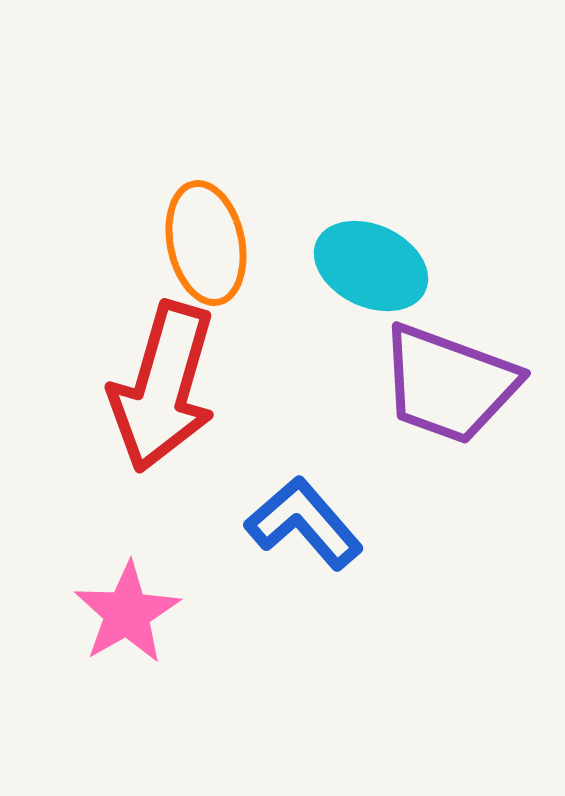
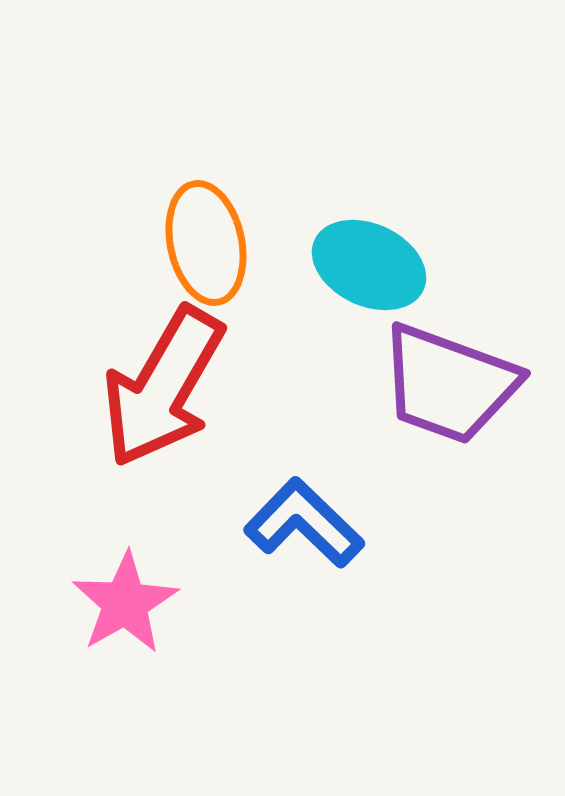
cyan ellipse: moved 2 px left, 1 px up
red arrow: rotated 14 degrees clockwise
blue L-shape: rotated 5 degrees counterclockwise
pink star: moved 2 px left, 10 px up
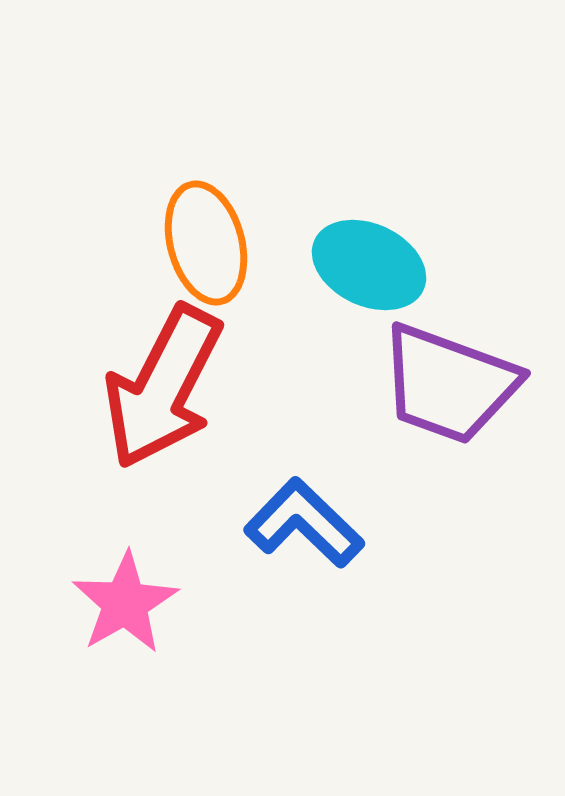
orange ellipse: rotated 3 degrees counterclockwise
red arrow: rotated 3 degrees counterclockwise
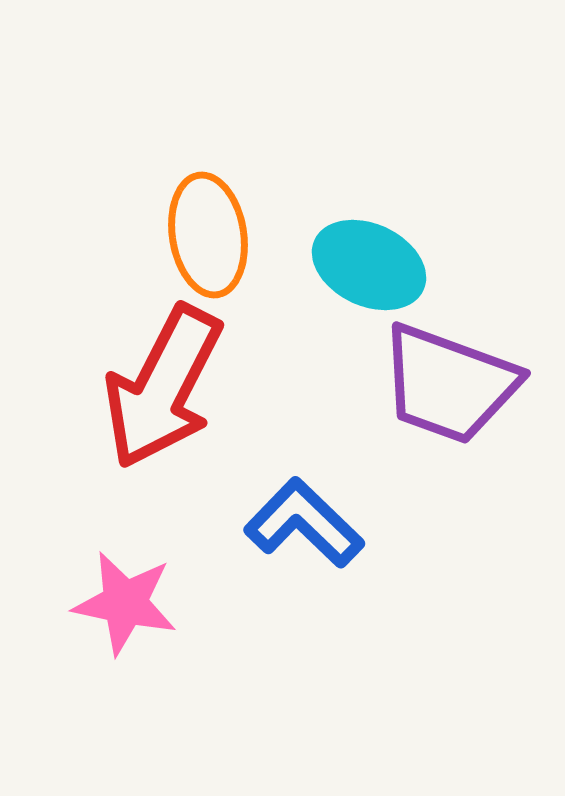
orange ellipse: moved 2 px right, 8 px up; rotated 6 degrees clockwise
pink star: rotated 30 degrees counterclockwise
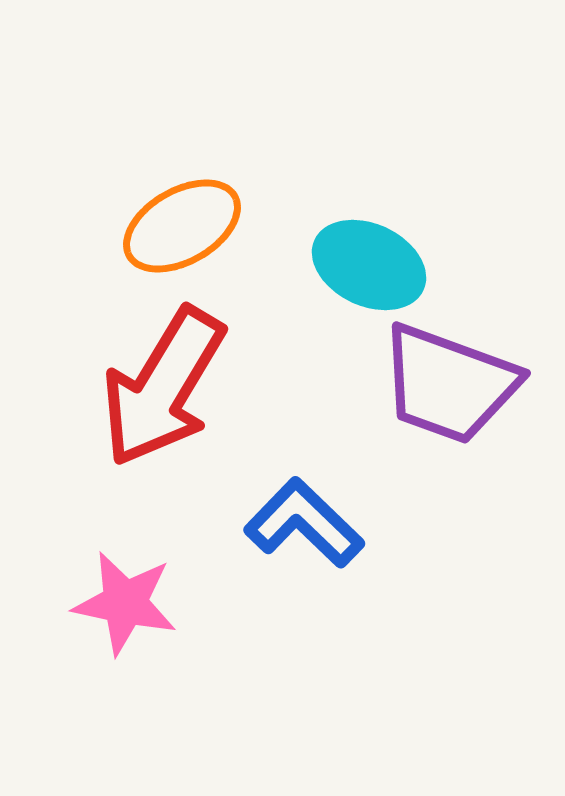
orange ellipse: moved 26 px left, 9 px up; rotated 69 degrees clockwise
red arrow: rotated 4 degrees clockwise
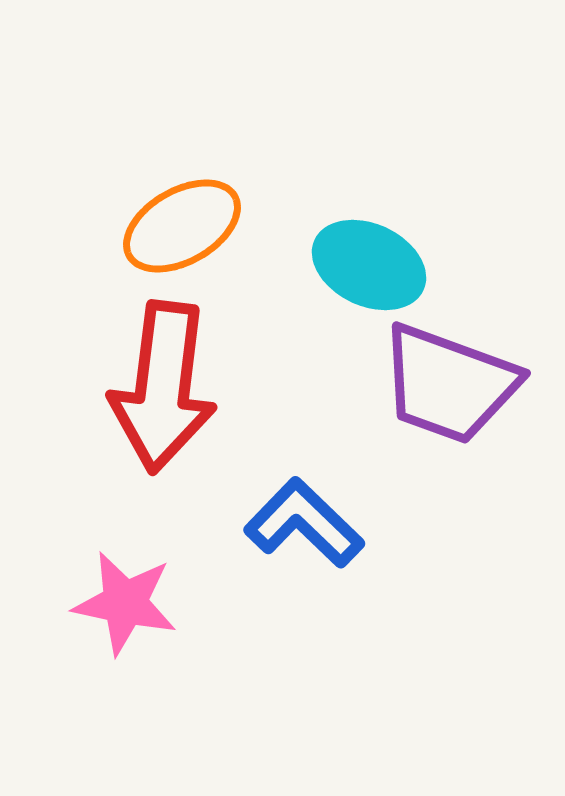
red arrow: rotated 24 degrees counterclockwise
